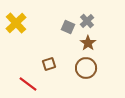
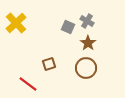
gray cross: rotated 16 degrees counterclockwise
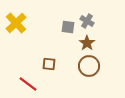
gray square: rotated 16 degrees counterclockwise
brown star: moved 1 px left
brown square: rotated 24 degrees clockwise
brown circle: moved 3 px right, 2 px up
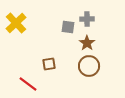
gray cross: moved 2 px up; rotated 32 degrees counterclockwise
brown square: rotated 16 degrees counterclockwise
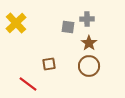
brown star: moved 2 px right
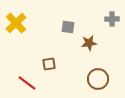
gray cross: moved 25 px right
brown star: rotated 28 degrees clockwise
brown circle: moved 9 px right, 13 px down
red line: moved 1 px left, 1 px up
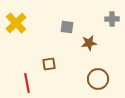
gray square: moved 1 px left
red line: rotated 42 degrees clockwise
